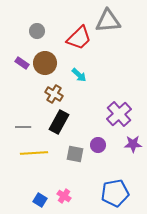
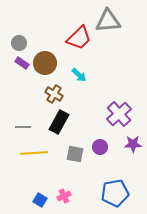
gray circle: moved 18 px left, 12 px down
purple circle: moved 2 px right, 2 px down
pink cross: rotated 32 degrees clockwise
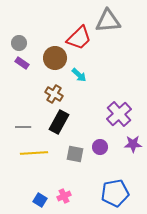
brown circle: moved 10 px right, 5 px up
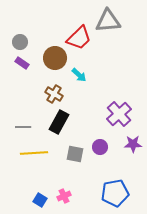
gray circle: moved 1 px right, 1 px up
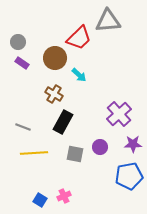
gray circle: moved 2 px left
black rectangle: moved 4 px right
gray line: rotated 21 degrees clockwise
blue pentagon: moved 14 px right, 17 px up
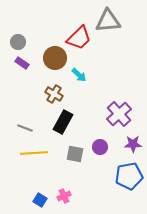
gray line: moved 2 px right, 1 px down
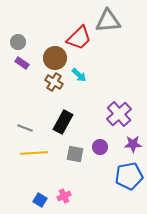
brown cross: moved 12 px up
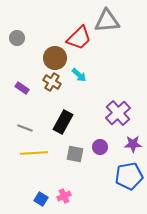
gray triangle: moved 1 px left
gray circle: moved 1 px left, 4 px up
purple rectangle: moved 25 px down
brown cross: moved 2 px left
purple cross: moved 1 px left, 1 px up
blue square: moved 1 px right, 1 px up
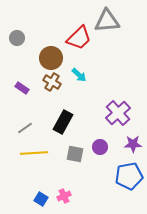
brown circle: moved 4 px left
gray line: rotated 56 degrees counterclockwise
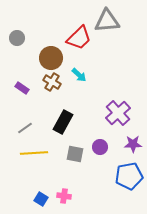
pink cross: rotated 32 degrees clockwise
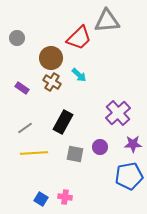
pink cross: moved 1 px right, 1 px down
